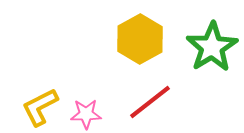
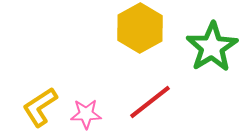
yellow hexagon: moved 11 px up
yellow L-shape: rotated 6 degrees counterclockwise
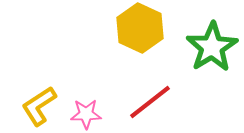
yellow hexagon: rotated 6 degrees counterclockwise
yellow L-shape: moved 1 px left, 1 px up
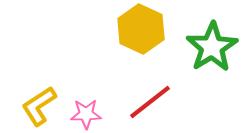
yellow hexagon: moved 1 px right, 1 px down
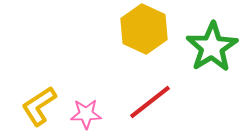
yellow hexagon: moved 3 px right
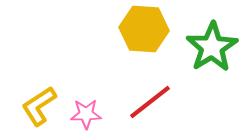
yellow hexagon: rotated 21 degrees counterclockwise
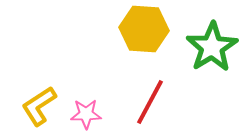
red line: rotated 24 degrees counterclockwise
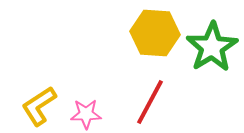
yellow hexagon: moved 11 px right, 4 px down
